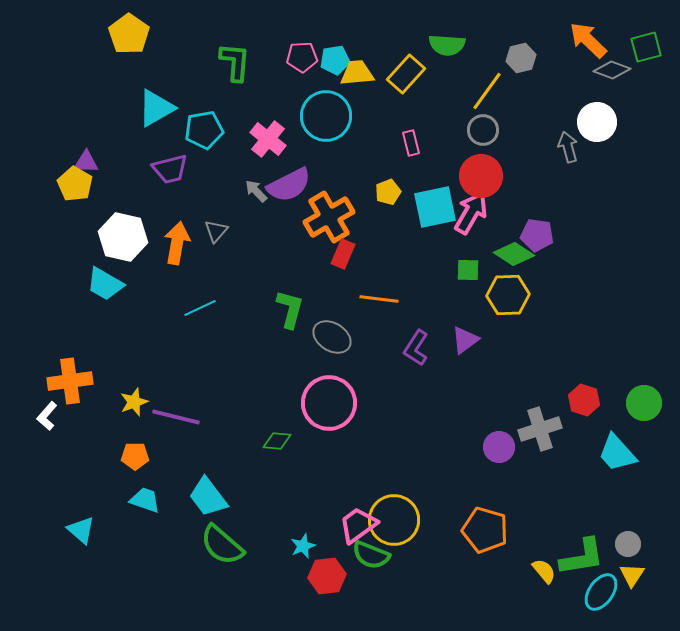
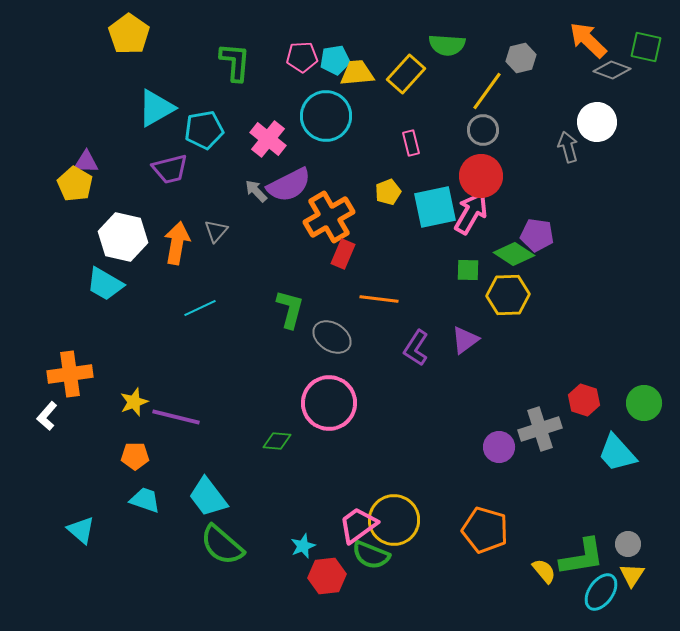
green square at (646, 47): rotated 28 degrees clockwise
orange cross at (70, 381): moved 7 px up
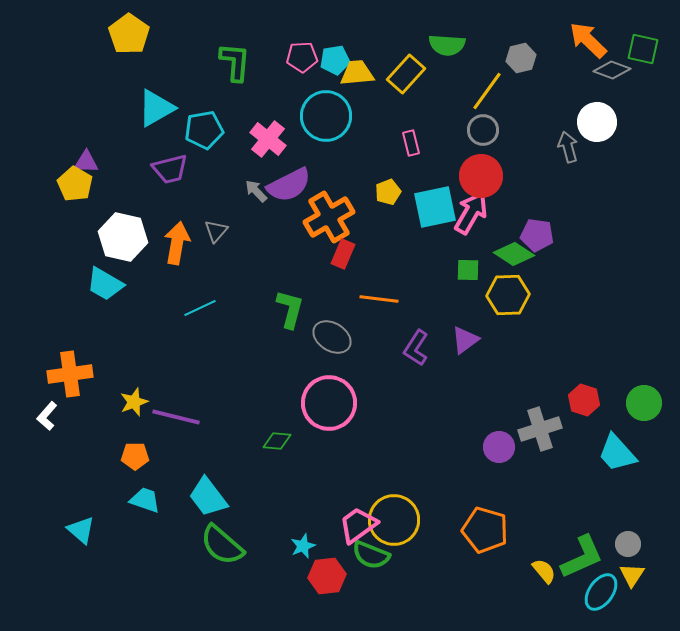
green square at (646, 47): moved 3 px left, 2 px down
green L-shape at (582, 557): rotated 15 degrees counterclockwise
